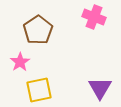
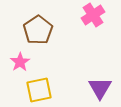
pink cross: moved 1 px left, 2 px up; rotated 35 degrees clockwise
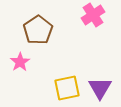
yellow square: moved 28 px right, 2 px up
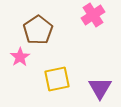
pink star: moved 5 px up
yellow square: moved 10 px left, 9 px up
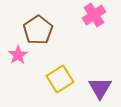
pink cross: moved 1 px right
pink star: moved 2 px left, 2 px up
yellow square: moved 3 px right; rotated 20 degrees counterclockwise
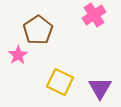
yellow square: moved 3 px down; rotated 32 degrees counterclockwise
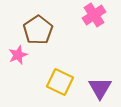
pink star: rotated 12 degrees clockwise
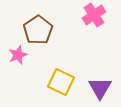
yellow square: moved 1 px right
